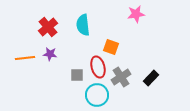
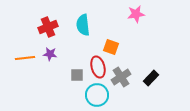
red cross: rotated 18 degrees clockwise
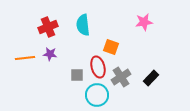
pink star: moved 8 px right, 8 px down
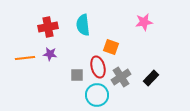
red cross: rotated 12 degrees clockwise
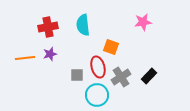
pink star: moved 1 px left
purple star: rotated 24 degrees counterclockwise
black rectangle: moved 2 px left, 2 px up
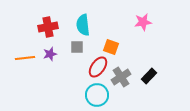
red ellipse: rotated 50 degrees clockwise
gray square: moved 28 px up
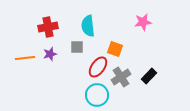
cyan semicircle: moved 5 px right, 1 px down
orange square: moved 4 px right, 2 px down
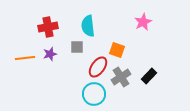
pink star: rotated 18 degrees counterclockwise
orange square: moved 2 px right, 1 px down
cyan circle: moved 3 px left, 1 px up
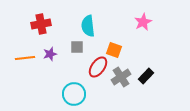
red cross: moved 7 px left, 3 px up
orange square: moved 3 px left
black rectangle: moved 3 px left
cyan circle: moved 20 px left
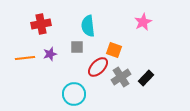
red ellipse: rotated 10 degrees clockwise
black rectangle: moved 2 px down
